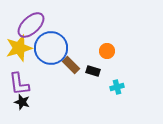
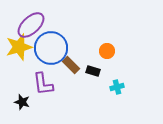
yellow star: moved 1 px up
purple L-shape: moved 24 px right
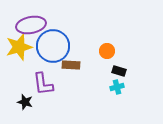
purple ellipse: rotated 32 degrees clockwise
blue circle: moved 2 px right, 2 px up
brown rectangle: rotated 42 degrees counterclockwise
black rectangle: moved 26 px right
black star: moved 3 px right
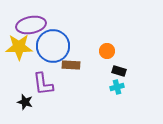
yellow star: rotated 16 degrees clockwise
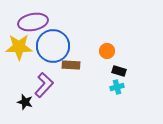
purple ellipse: moved 2 px right, 3 px up
purple L-shape: moved 1 px right, 1 px down; rotated 130 degrees counterclockwise
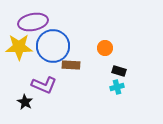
orange circle: moved 2 px left, 3 px up
purple L-shape: rotated 70 degrees clockwise
black star: rotated 14 degrees clockwise
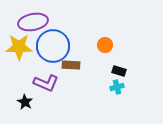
orange circle: moved 3 px up
purple L-shape: moved 2 px right, 2 px up
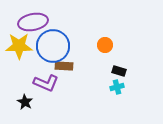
yellow star: moved 1 px up
brown rectangle: moved 7 px left, 1 px down
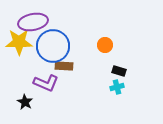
yellow star: moved 4 px up
